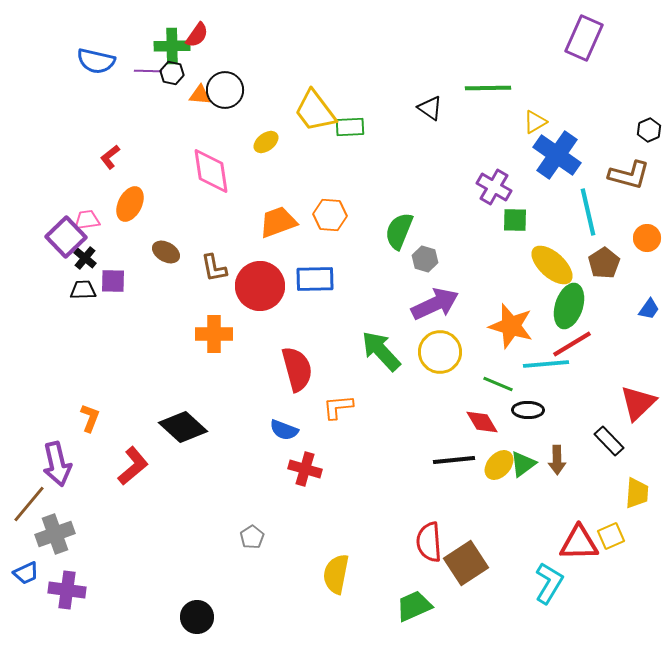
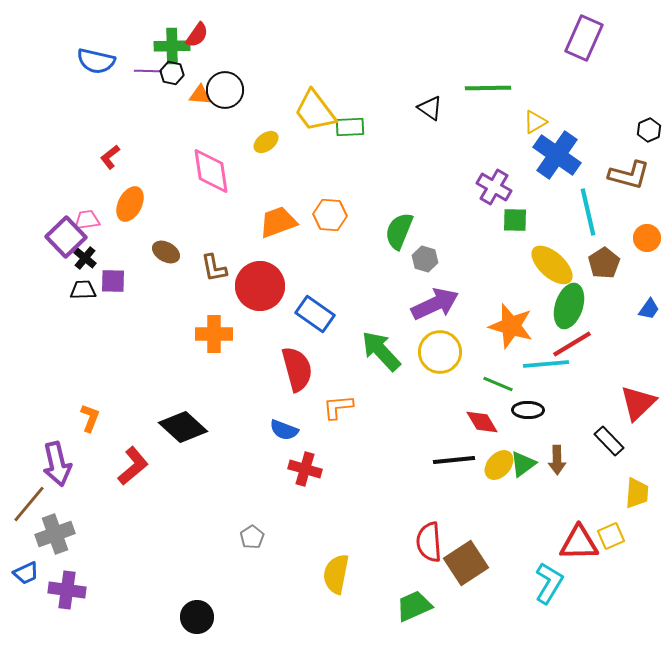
blue rectangle at (315, 279): moved 35 px down; rotated 36 degrees clockwise
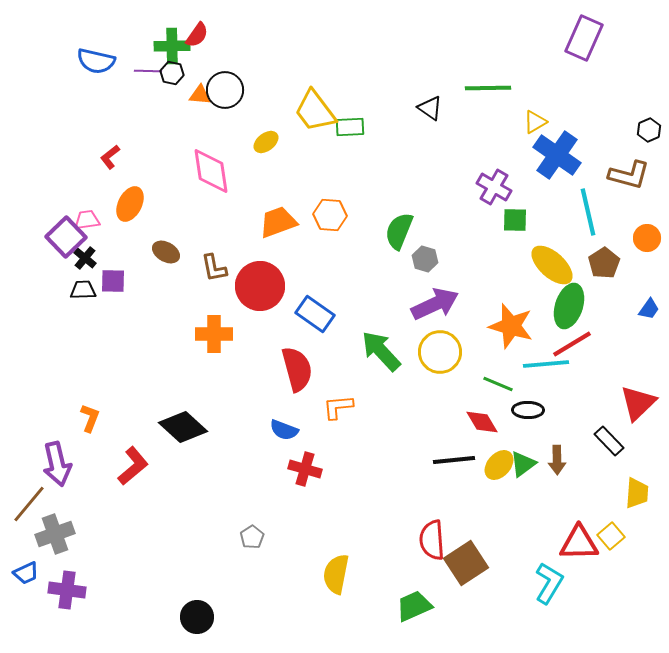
yellow square at (611, 536): rotated 16 degrees counterclockwise
red semicircle at (429, 542): moved 3 px right, 2 px up
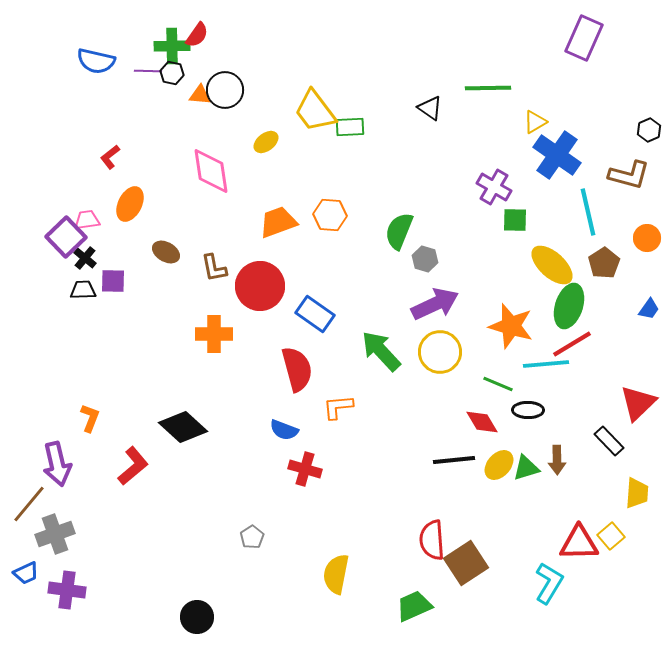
green triangle at (523, 464): moved 3 px right, 4 px down; rotated 20 degrees clockwise
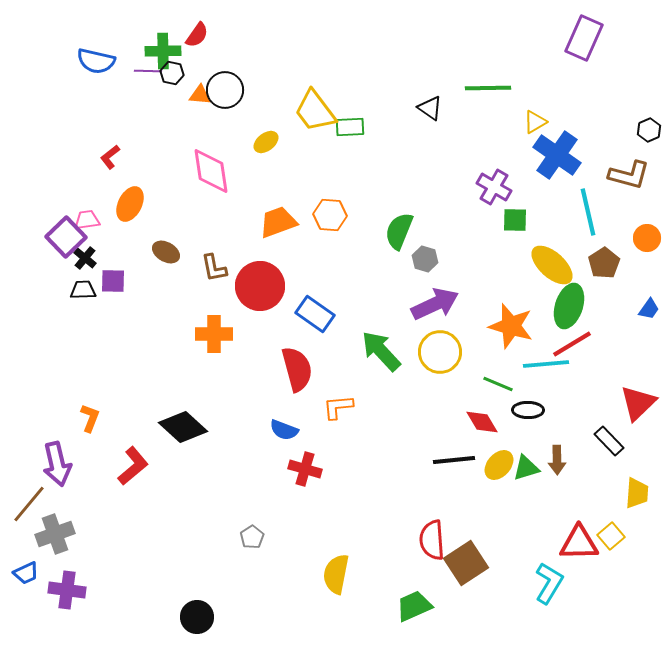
green cross at (172, 46): moved 9 px left, 5 px down
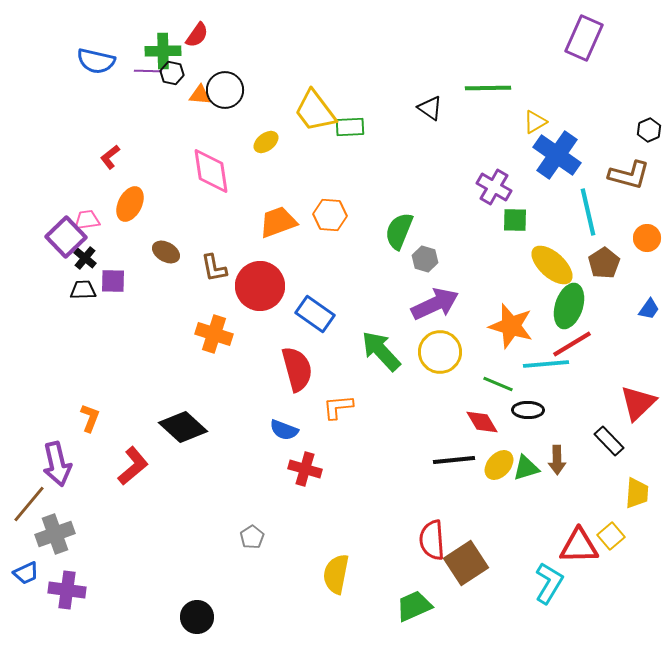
orange cross at (214, 334): rotated 18 degrees clockwise
red triangle at (579, 543): moved 3 px down
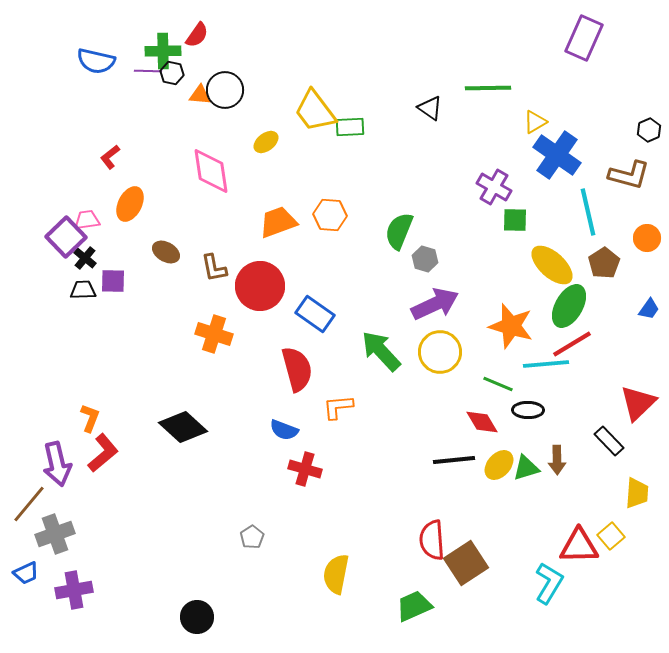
green ellipse at (569, 306): rotated 12 degrees clockwise
red L-shape at (133, 466): moved 30 px left, 13 px up
purple cross at (67, 590): moved 7 px right; rotated 18 degrees counterclockwise
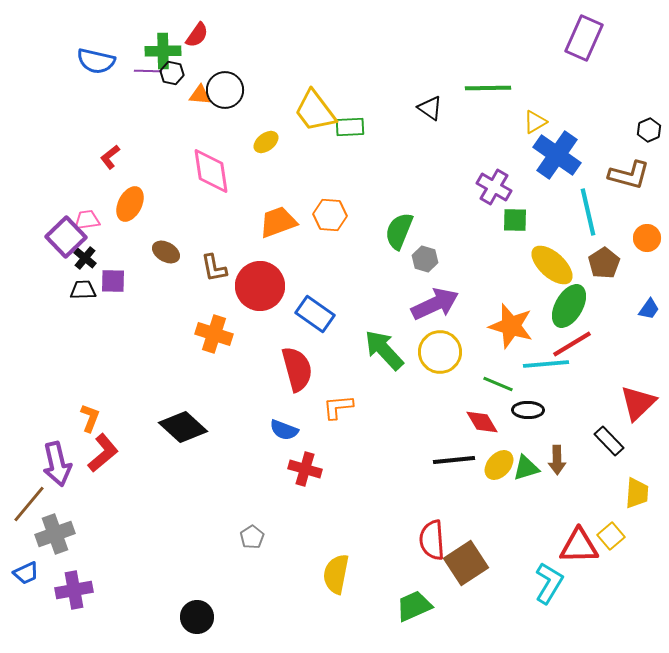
green arrow at (381, 351): moved 3 px right, 1 px up
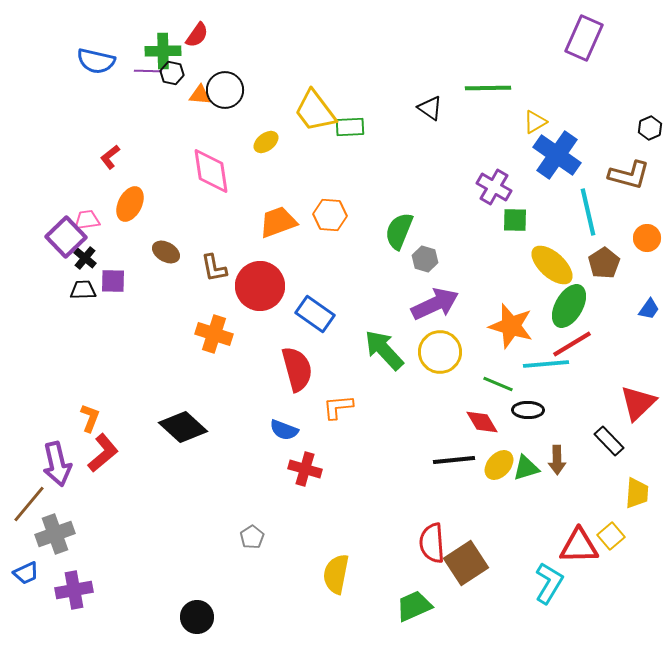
black hexagon at (649, 130): moved 1 px right, 2 px up
red semicircle at (432, 540): moved 3 px down
